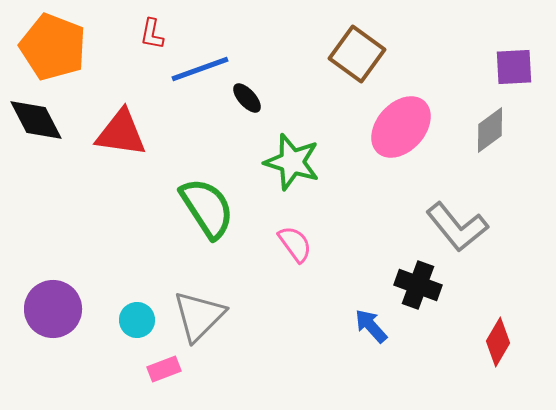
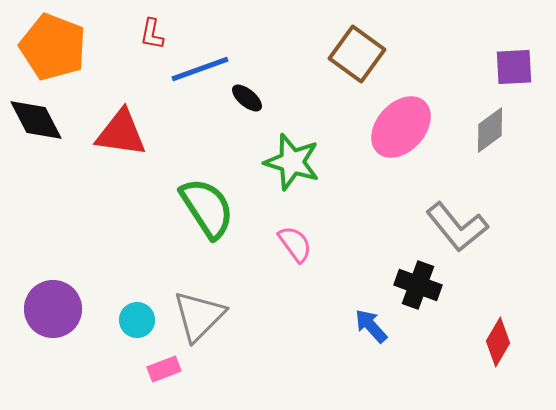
black ellipse: rotated 8 degrees counterclockwise
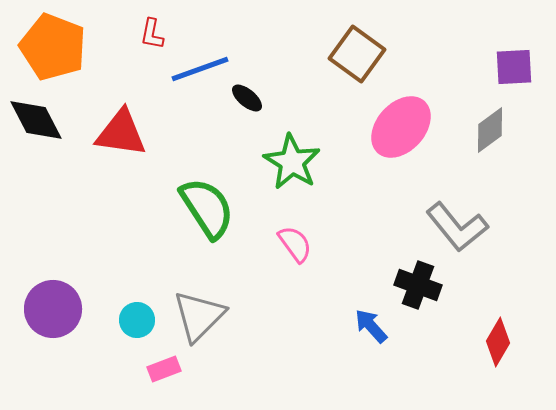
green star: rotated 14 degrees clockwise
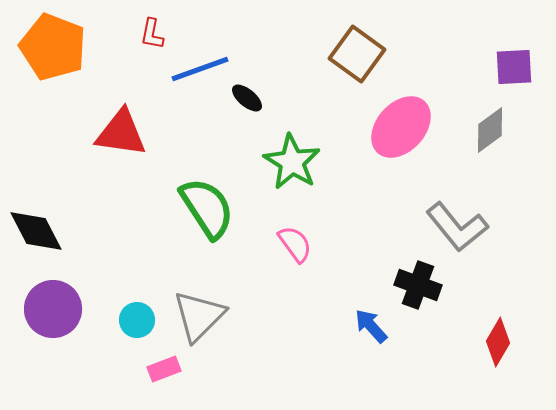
black diamond: moved 111 px down
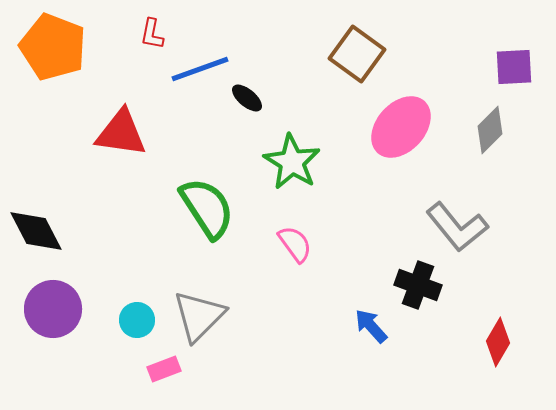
gray diamond: rotated 9 degrees counterclockwise
